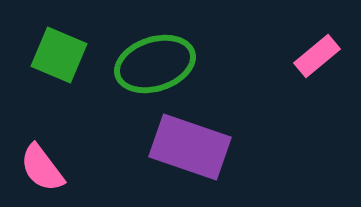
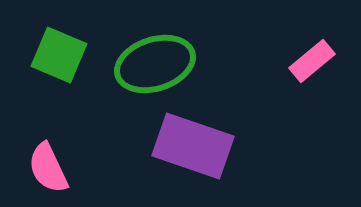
pink rectangle: moved 5 px left, 5 px down
purple rectangle: moved 3 px right, 1 px up
pink semicircle: moved 6 px right; rotated 12 degrees clockwise
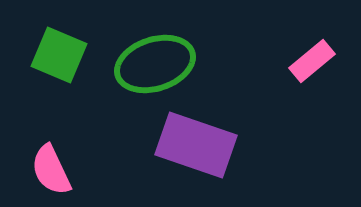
purple rectangle: moved 3 px right, 1 px up
pink semicircle: moved 3 px right, 2 px down
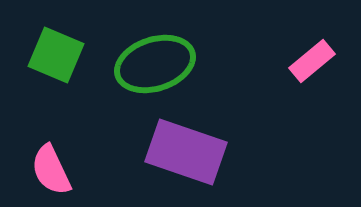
green square: moved 3 px left
purple rectangle: moved 10 px left, 7 px down
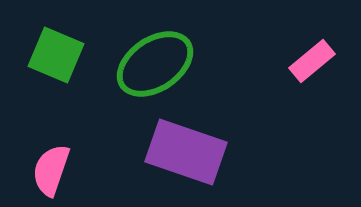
green ellipse: rotated 16 degrees counterclockwise
pink semicircle: rotated 44 degrees clockwise
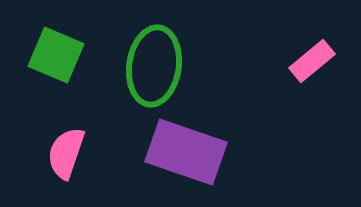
green ellipse: moved 1 px left, 2 px down; rotated 48 degrees counterclockwise
pink semicircle: moved 15 px right, 17 px up
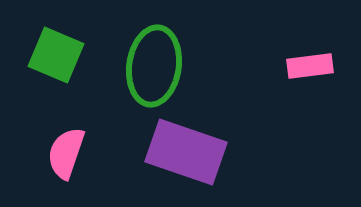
pink rectangle: moved 2 px left, 5 px down; rotated 33 degrees clockwise
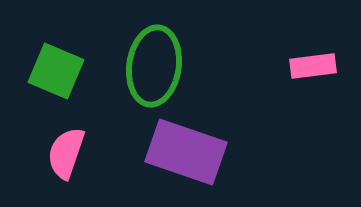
green square: moved 16 px down
pink rectangle: moved 3 px right
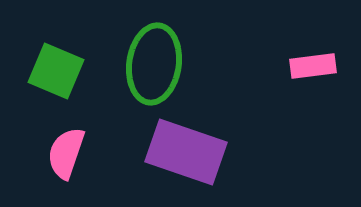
green ellipse: moved 2 px up
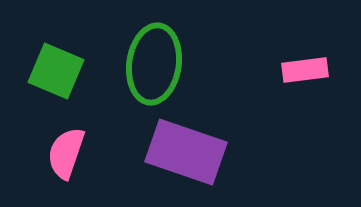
pink rectangle: moved 8 px left, 4 px down
